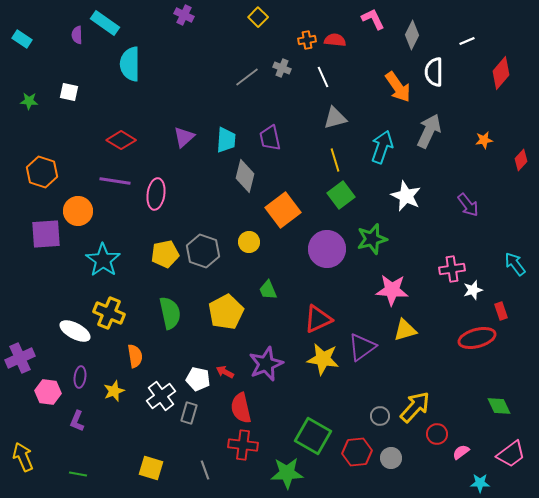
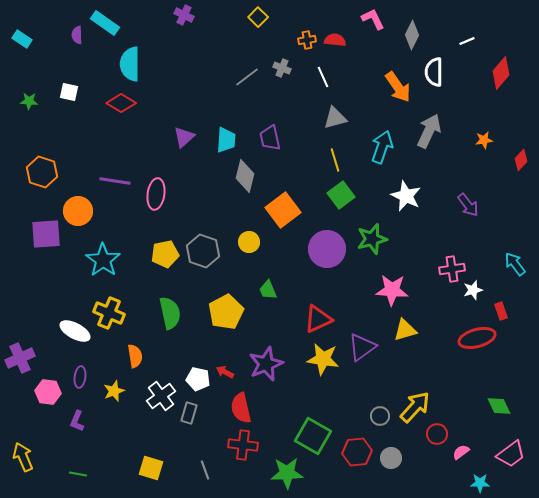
red diamond at (121, 140): moved 37 px up
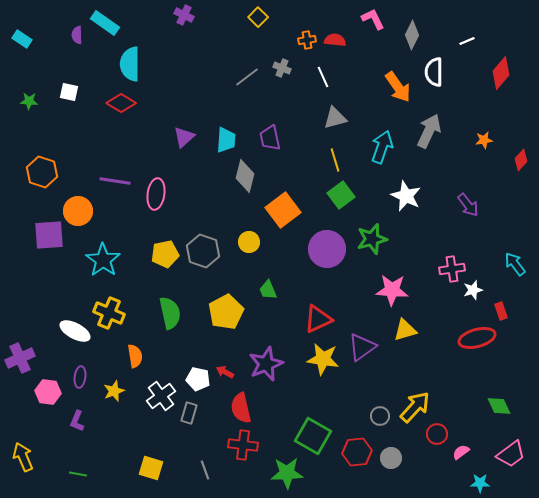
purple square at (46, 234): moved 3 px right, 1 px down
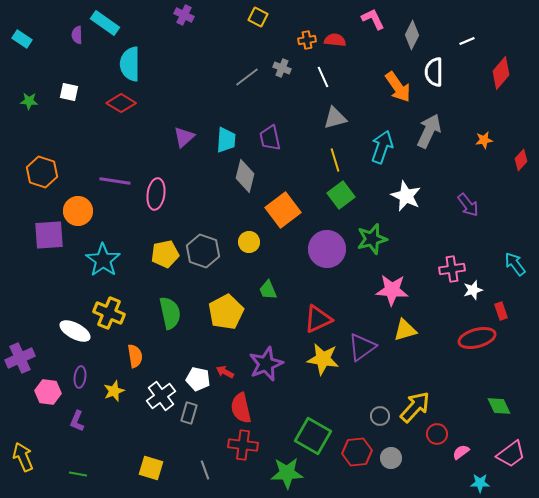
yellow square at (258, 17): rotated 18 degrees counterclockwise
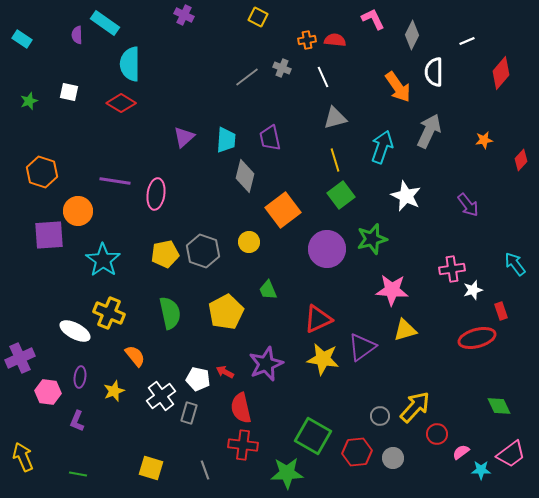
green star at (29, 101): rotated 24 degrees counterclockwise
orange semicircle at (135, 356): rotated 30 degrees counterclockwise
gray circle at (391, 458): moved 2 px right
cyan star at (480, 483): moved 1 px right, 13 px up
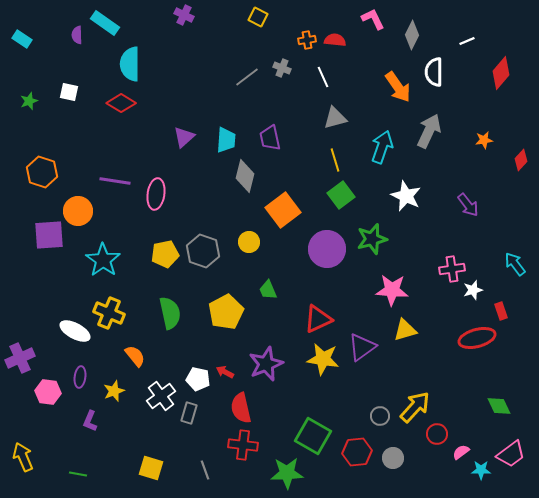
purple L-shape at (77, 421): moved 13 px right
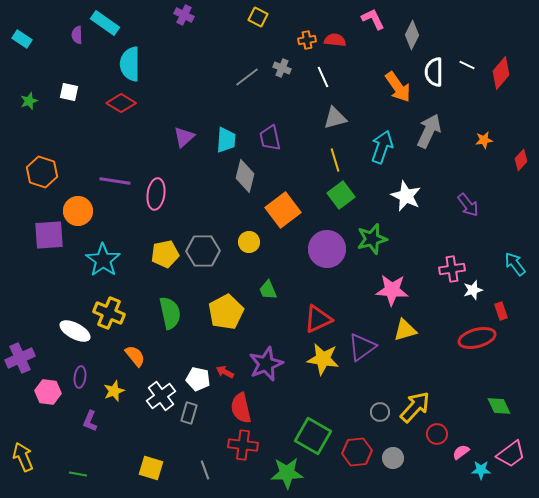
white line at (467, 41): moved 24 px down; rotated 49 degrees clockwise
gray hexagon at (203, 251): rotated 20 degrees counterclockwise
gray circle at (380, 416): moved 4 px up
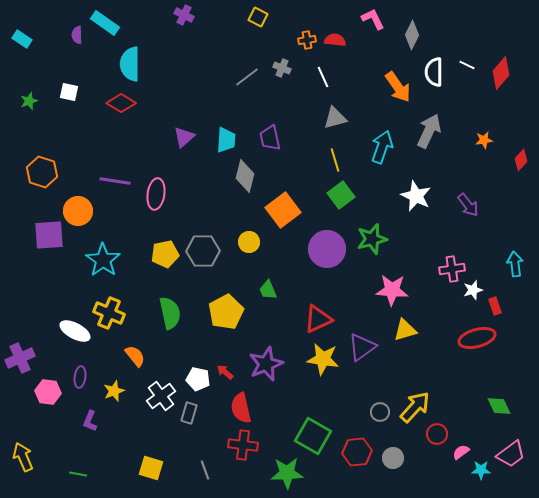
white star at (406, 196): moved 10 px right
cyan arrow at (515, 264): rotated 30 degrees clockwise
red rectangle at (501, 311): moved 6 px left, 5 px up
red arrow at (225, 372): rotated 12 degrees clockwise
